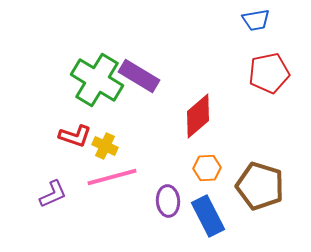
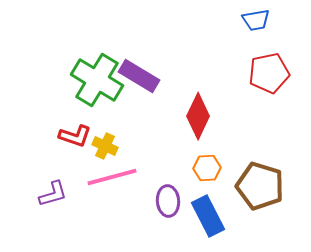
red diamond: rotated 24 degrees counterclockwise
purple L-shape: rotated 8 degrees clockwise
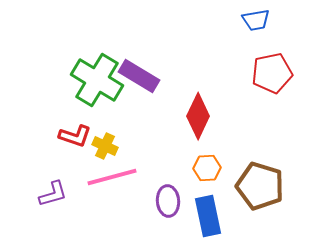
red pentagon: moved 3 px right
blue rectangle: rotated 15 degrees clockwise
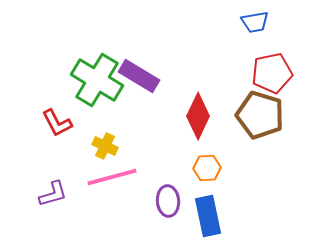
blue trapezoid: moved 1 px left, 2 px down
red L-shape: moved 18 px left, 13 px up; rotated 44 degrees clockwise
brown pentagon: moved 71 px up
